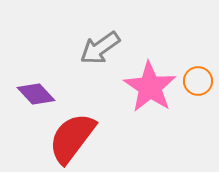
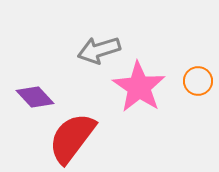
gray arrow: moved 1 px left, 2 px down; rotated 18 degrees clockwise
pink star: moved 11 px left
purple diamond: moved 1 px left, 3 px down
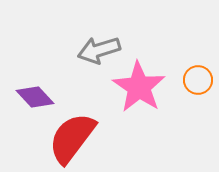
orange circle: moved 1 px up
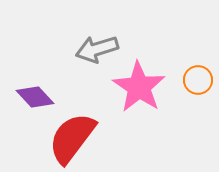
gray arrow: moved 2 px left, 1 px up
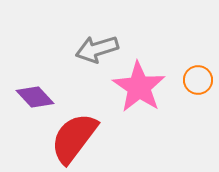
red semicircle: moved 2 px right
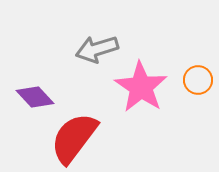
pink star: moved 2 px right
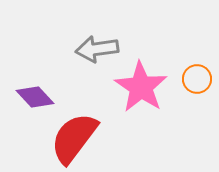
gray arrow: rotated 9 degrees clockwise
orange circle: moved 1 px left, 1 px up
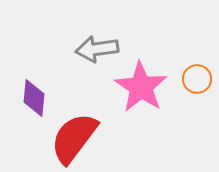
purple diamond: moved 1 px left, 1 px down; rotated 48 degrees clockwise
